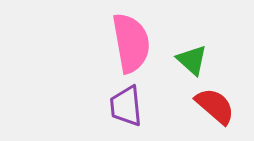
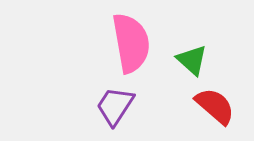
purple trapezoid: moved 11 px left; rotated 39 degrees clockwise
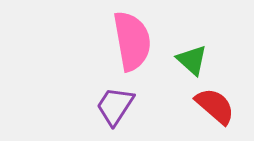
pink semicircle: moved 1 px right, 2 px up
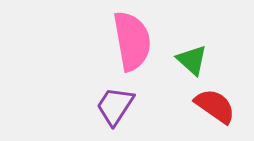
red semicircle: rotated 6 degrees counterclockwise
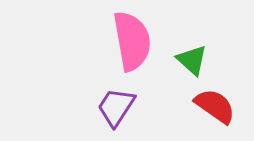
purple trapezoid: moved 1 px right, 1 px down
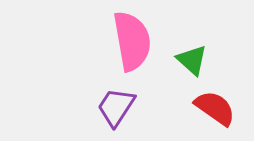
red semicircle: moved 2 px down
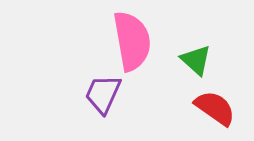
green triangle: moved 4 px right
purple trapezoid: moved 13 px left, 13 px up; rotated 9 degrees counterclockwise
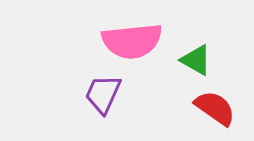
pink semicircle: rotated 94 degrees clockwise
green triangle: rotated 12 degrees counterclockwise
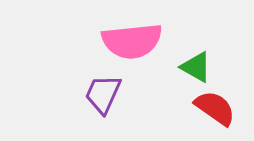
green triangle: moved 7 px down
